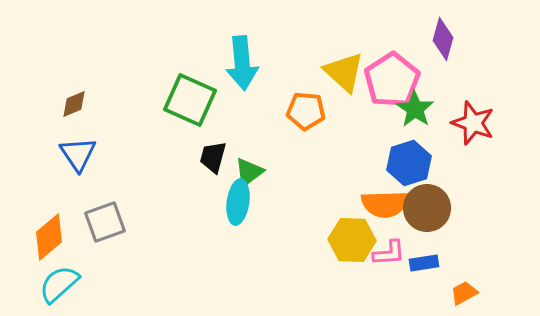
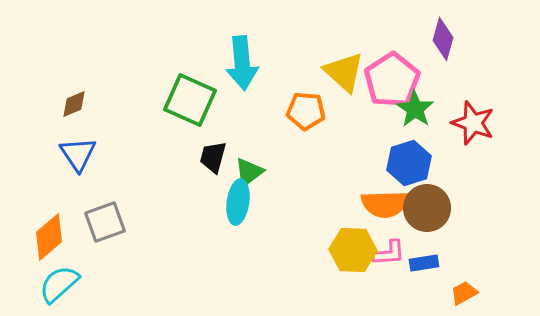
yellow hexagon: moved 1 px right, 10 px down
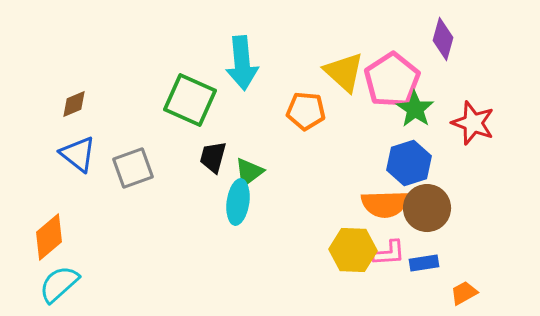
blue triangle: rotated 18 degrees counterclockwise
gray square: moved 28 px right, 54 px up
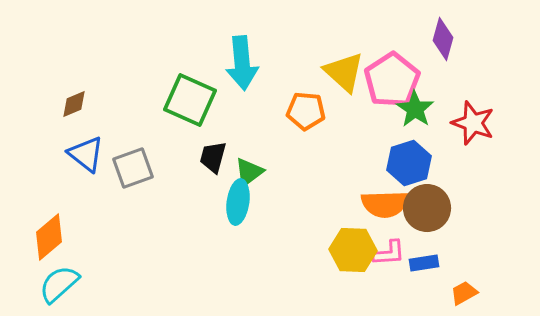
blue triangle: moved 8 px right
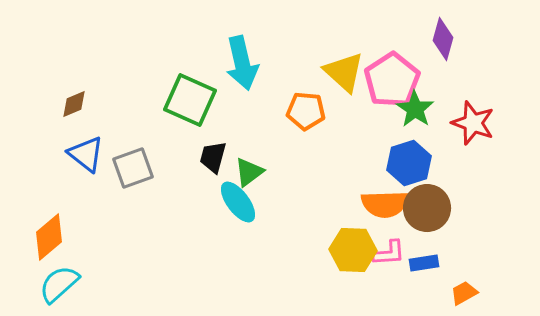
cyan arrow: rotated 8 degrees counterclockwise
cyan ellipse: rotated 45 degrees counterclockwise
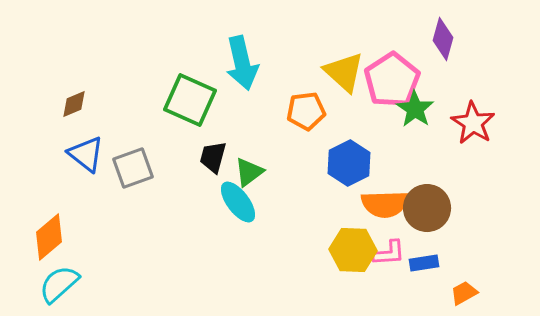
orange pentagon: rotated 12 degrees counterclockwise
red star: rotated 12 degrees clockwise
blue hexagon: moved 60 px left; rotated 9 degrees counterclockwise
